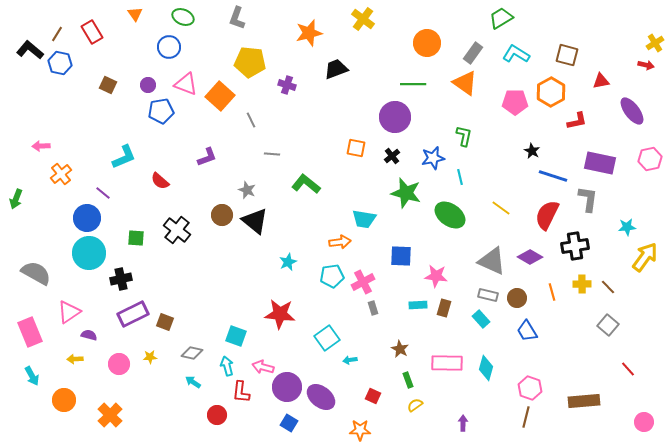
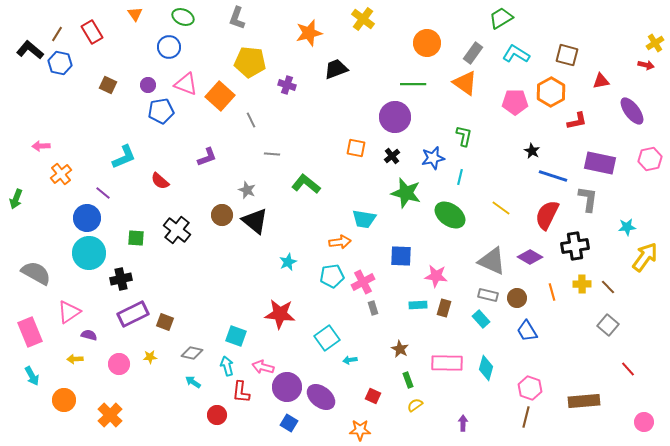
cyan line at (460, 177): rotated 28 degrees clockwise
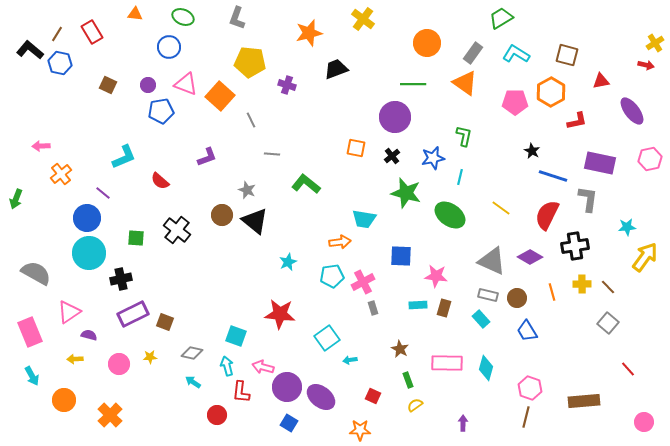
orange triangle at (135, 14): rotated 49 degrees counterclockwise
gray square at (608, 325): moved 2 px up
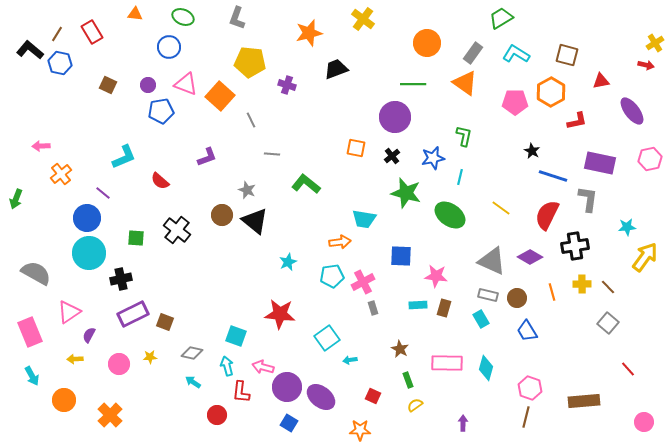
cyan rectangle at (481, 319): rotated 12 degrees clockwise
purple semicircle at (89, 335): rotated 77 degrees counterclockwise
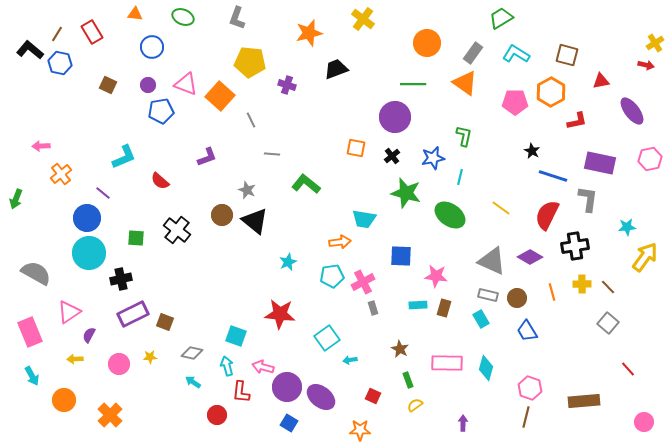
blue circle at (169, 47): moved 17 px left
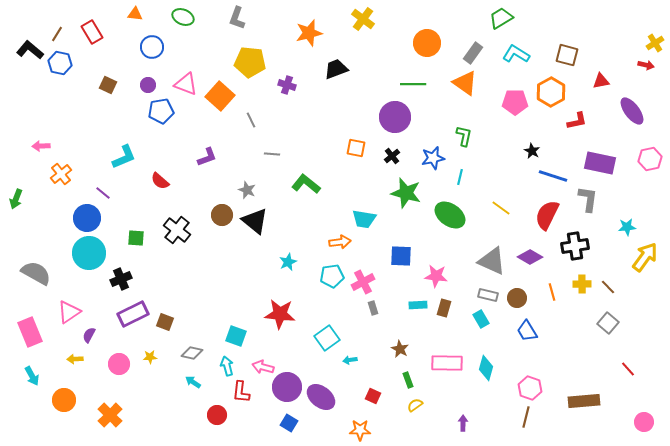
black cross at (121, 279): rotated 10 degrees counterclockwise
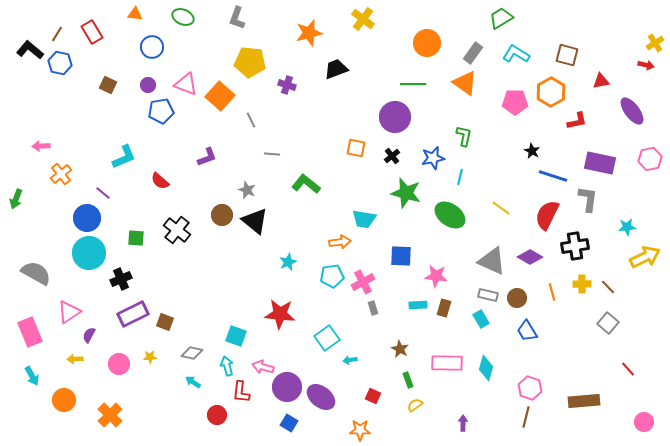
yellow arrow at (645, 257): rotated 28 degrees clockwise
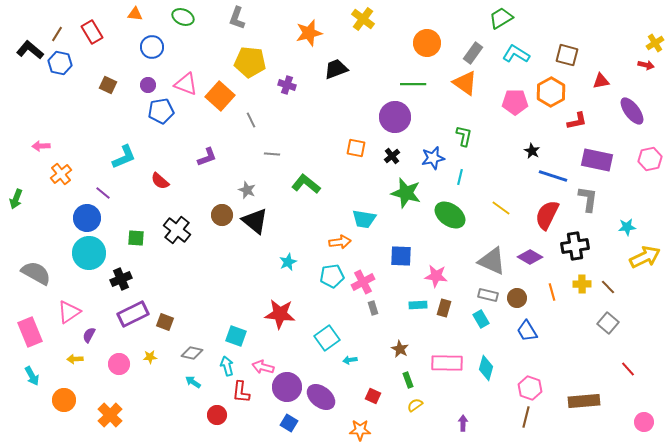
purple rectangle at (600, 163): moved 3 px left, 3 px up
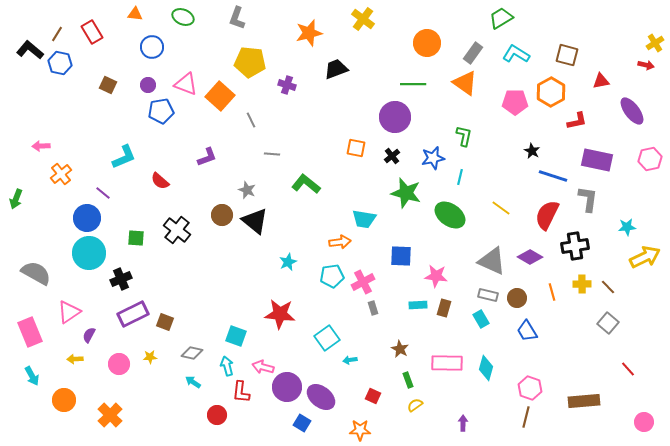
blue square at (289, 423): moved 13 px right
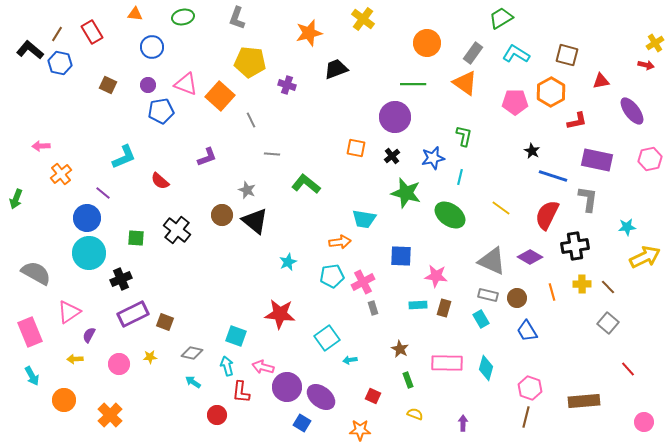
green ellipse at (183, 17): rotated 35 degrees counterclockwise
yellow semicircle at (415, 405): moved 9 px down; rotated 56 degrees clockwise
